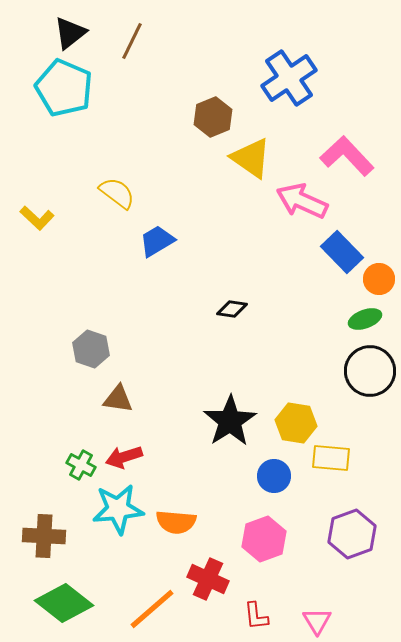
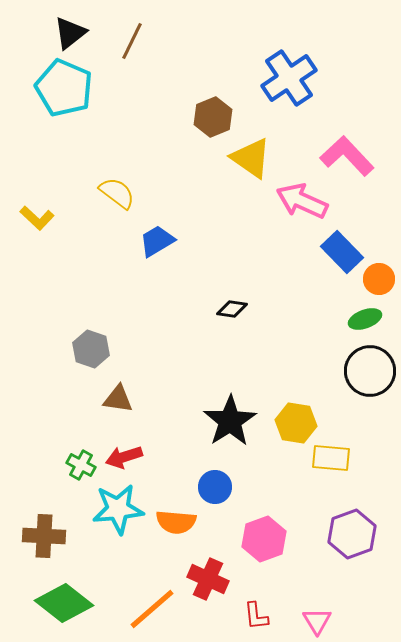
blue circle: moved 59 px left, 11 px down
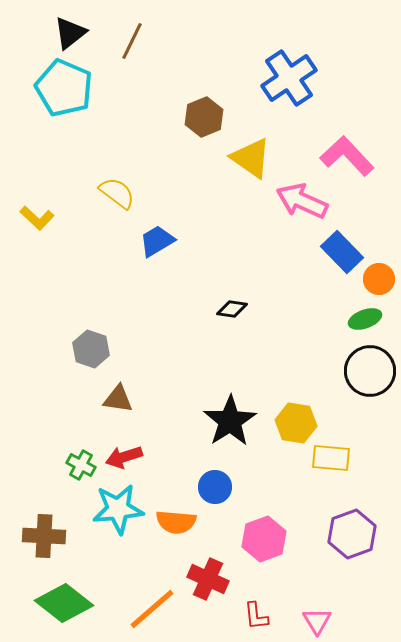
brown hexagon: moved 9 px left
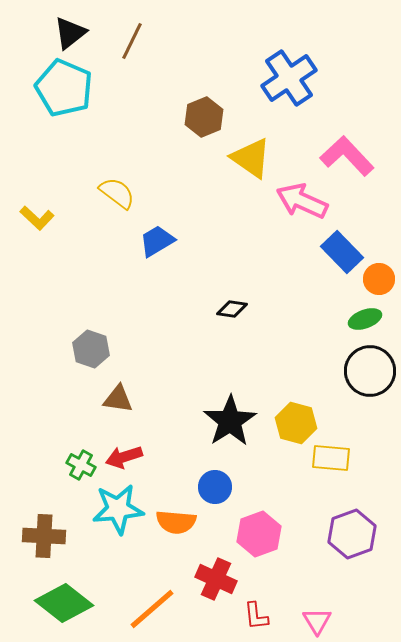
yellow hexagon: rotated 6 degrees clockwise
pink hexagon: moved 5 px left, 5 px up
red cross: moved 8 px right
